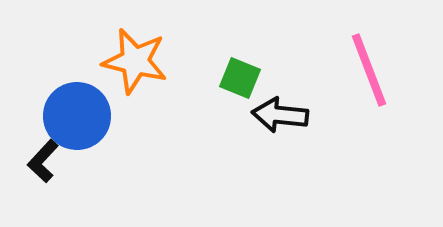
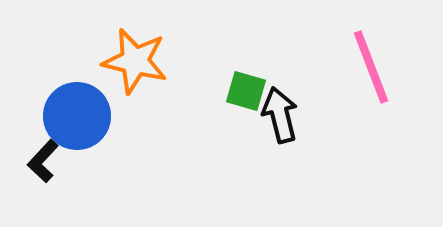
pink line: moved 2 px right, 3 px up
green square: moved 6 px right, 13 px down; rotated 6 degrees counterclockwise
black arrow: rotated 70 degrees clockwise
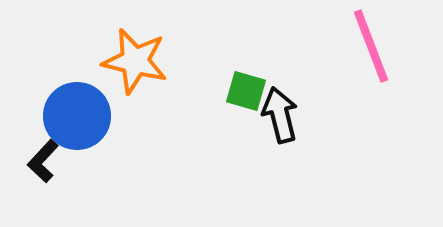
pink line: moved 21 px up
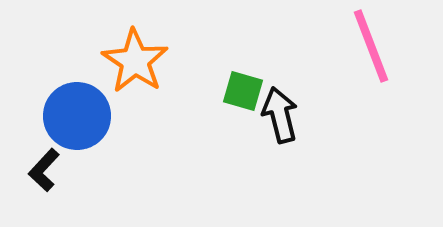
orange star: rotated 20 degrees clockwise
green square: moved 3 px left
black L-shape: moved 1 px right, 9 px down
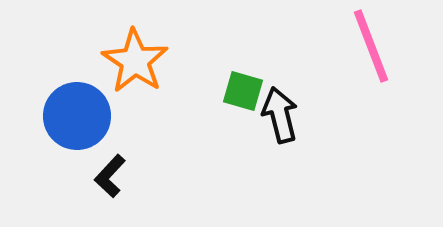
black L-shape: moved 66 px right, 6 px down
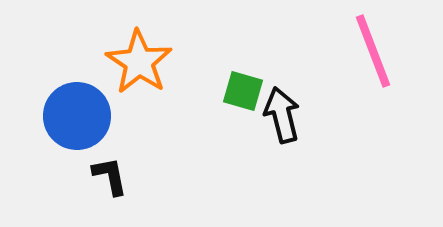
pink line: moved 2 px right, 5 px down
orange star: moved 4 px right, 1 px down
black arrow: moved 2 px right
black L-shape: rotated 126 degrees clockwise
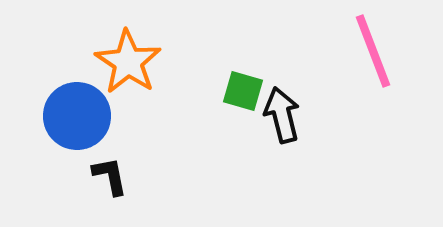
orange star: moved 11 px left
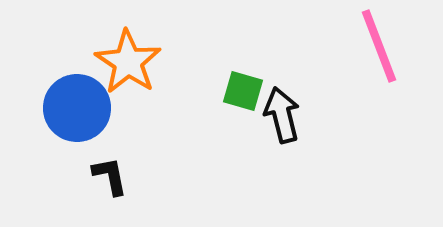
pink line: moved 6 px right, 5 px up
blue circle: moved 8 px up
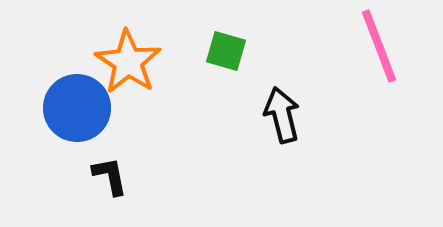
green square: moved 17 px left, 40 px up
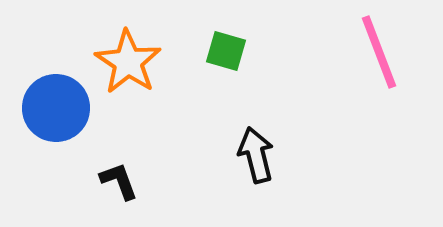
pink line: moved 6 px down
blue circle: moved 21 px left
black arrow: moved 26 px left, 40 px down
black L-shape: moved 9 px right, 5 px down; rotated 9 degrees counterclockwise
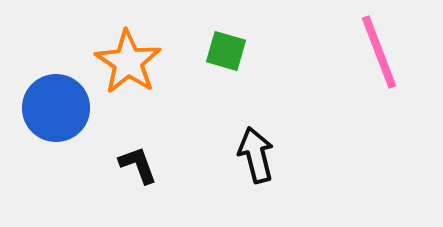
black L-shape: moved 19 px right, 16 px up
